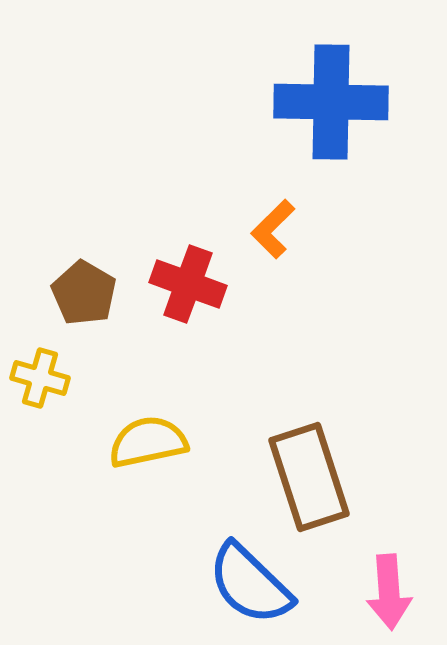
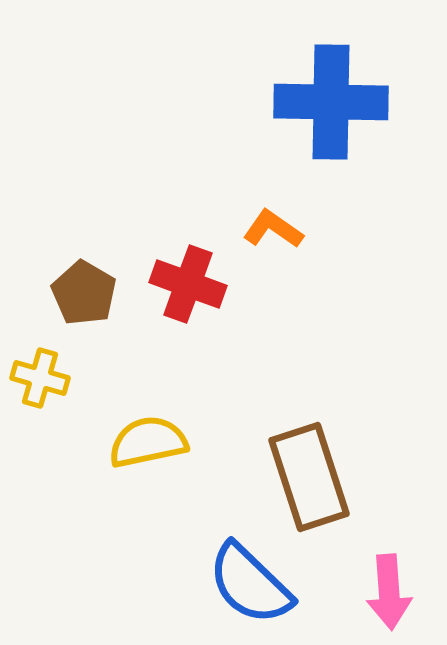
orange L-shape: rotated 80 degrees clockwise
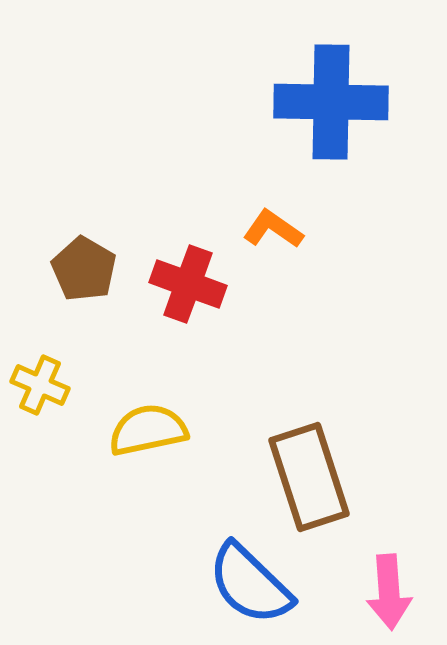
brown pentagon: moved 24 px up
yellow cross: moved 7 px down; rotated 8 degrees clockwise
yellow semicircle: moved 12 px up
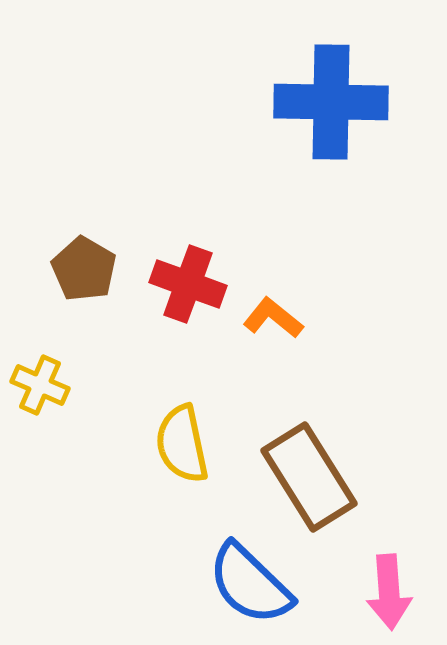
orange L-shape: moved 89 px down; rotated 4 degrees clockwise
yellow semicircle: moved 34 px right, 14 px down; rotated 90 degrees counterclockwise
brown rectangle: rotated 14 degrees counterclockwise
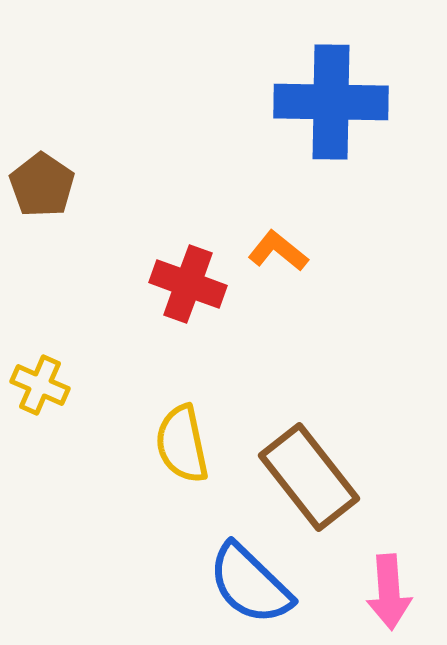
brown pentagon: moved 42 px left, 84 px up; rotated 4 degrees clockwise
orange L-shape: moved 5 px right, 67 px up
brown rectangle: rotated 6 degrees counterclockwise
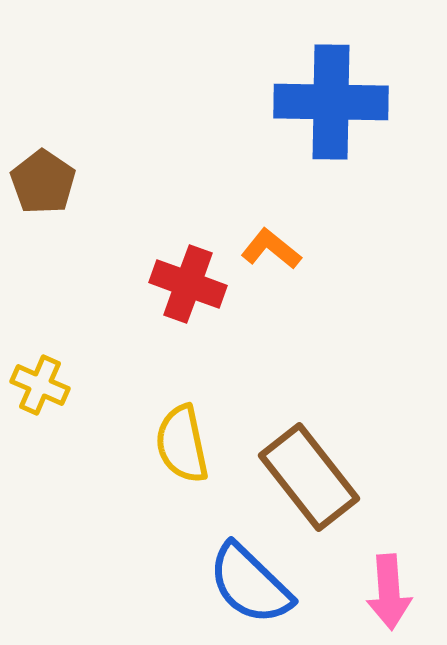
brown pentagon: moved 1 px right, 3 px up
orange L-shape: moved 7 px left, 2 px up
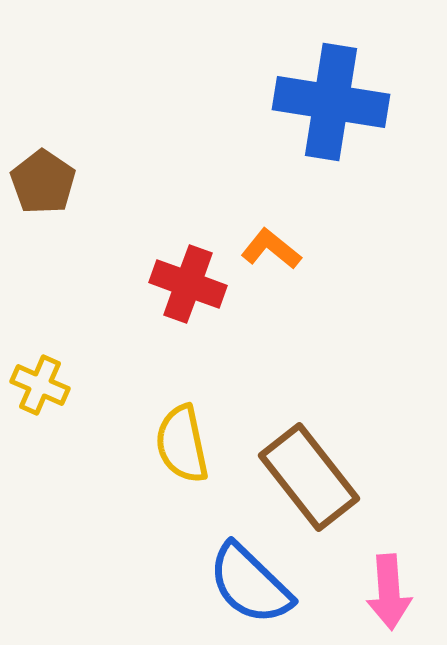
blue cross: rotated 8 degrees clockwise
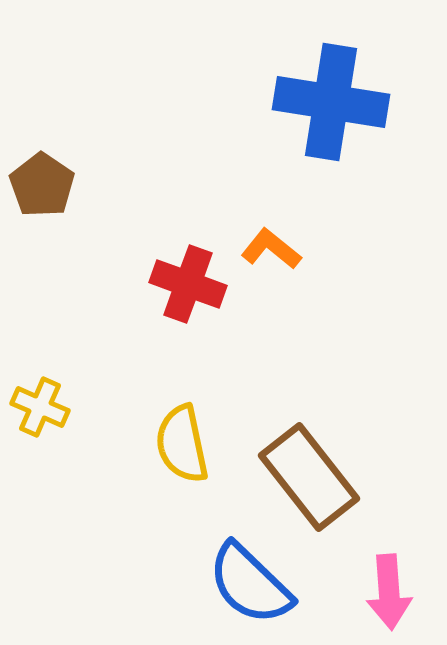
brown pentagon: moved 1 px left, 3 px down
yellow cross: moved 22 px down
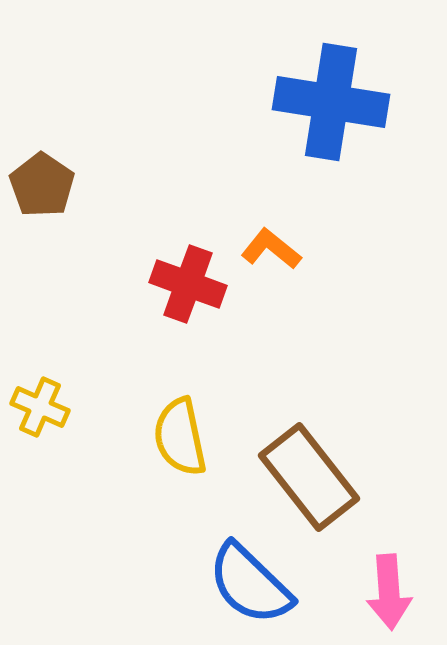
yellow semicircle: moved 2 px left, 7 px up
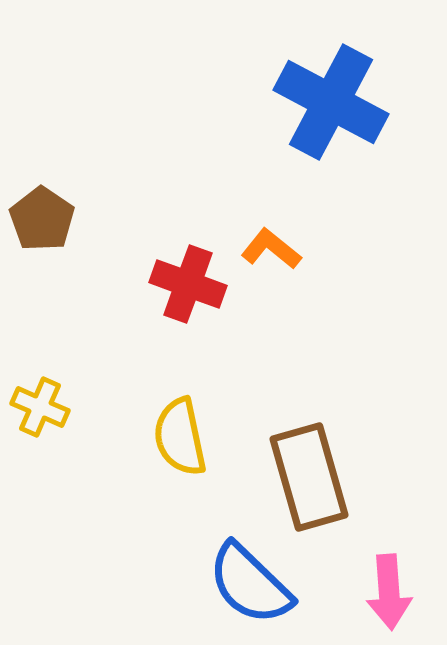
blue cross: rotated 19 degrees clockwise
brown pentagon: moved 34 px down
brown rectangle: rotated 22 degrees clockwise
